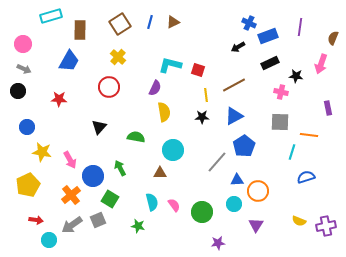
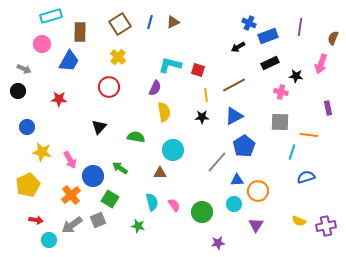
brown rectangle at (80, 30): moved 2 px down
pink circle at (23, 44): moved 19 px right
green arrow at (120, 168): rotated 28 degrees counterclockwise
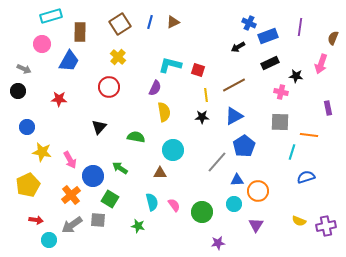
gray square at (98, 220): rotated 28 degrees clockwise
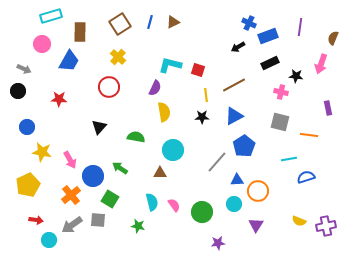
gray square at (280, 122): rotated 12 degrees clockwise
cyan line at (292, 152): moved 3 px left, 7 px down; rotated 63 degrees clockwise
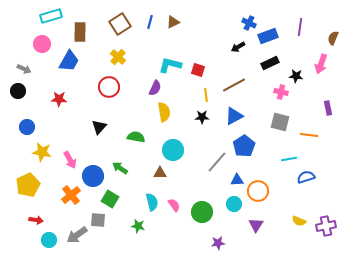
gray arrow at (72, 225): moved 5 px right, 10 px down
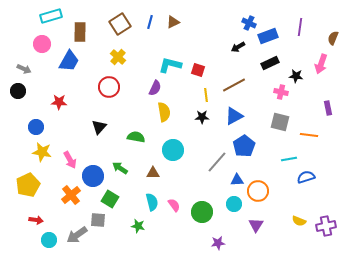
red star at (59, 99): moved 3 px down
blue circle at (27, 127): moved 9 px right
brown triangle at (160, 173): moved 7 px left
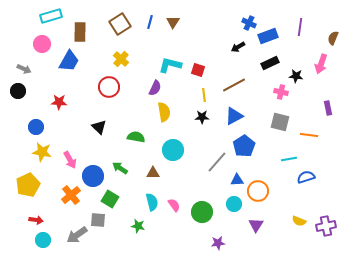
brown triangle at (173, 22): rotated 32 degrees counterclockwise
yellow cross at (118, 57): moved 3 px right, 2 px down
yellow line at (206, 95): moved 2 px left
black triangle at (99, 127): rotated 28 degrees counterclockwise
cyan circle at (49, 240): moved 6 px left
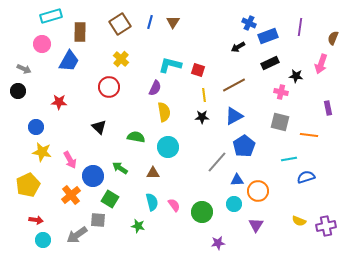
cyan circle at (173, 150): moved 5 px left, 3 px up
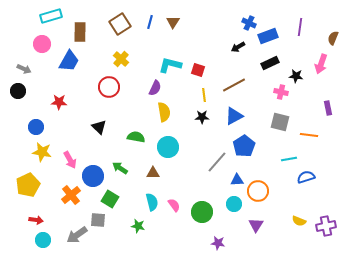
purple star at (218, 243): rotated 16 degrees clockwise
